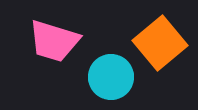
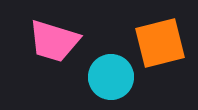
orange square: rotated 26 degrees clockwise
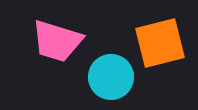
pink trapezoid: moved 3 px right
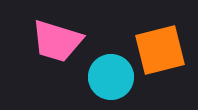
orange square: moved 7 px down
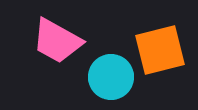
pink trapezoid: rotated 12 degrees clockwise
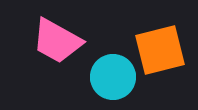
cyan circle: moved 2 px right
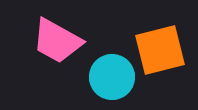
cyan circle: moved 1 px left
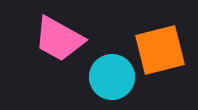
pink trapezoid: moved 2 px right, 2 px up
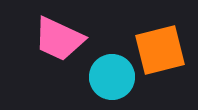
pink trapezoid: rotated 4 degrees counterclockwise
